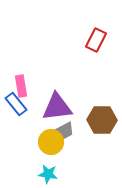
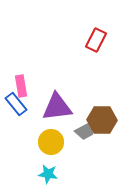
gray trapezoid: moved 21 px right
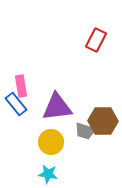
brown hexagon: moved 1 px right, 1 px down
gray trapezoid: rotated 45 degrees clockwise
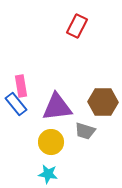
red rectangle: moved 19 px left, 14 px up
brown hexagon: moved 19 px up
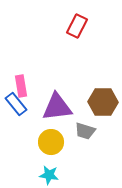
cyan star: moved 1 px right, 1 px down
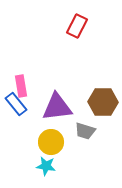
cyan star: moved 3 px left, 9 px up
